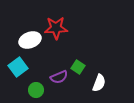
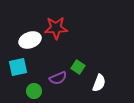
cyan square: rotated 24 degrees clockwise
purple semicircle: moved 1 px left, 1 px down
green circle: moved 2 px left, 1 px down
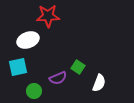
red star: moved 8 px left, 12 px up
white ellipse: moved 2 px left
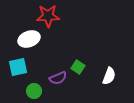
white ellipse: moved 1 px right, 1 px up
white semicircle: moved 10 px right, 7 px up
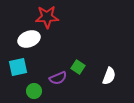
red star: moved 1 px left, 1 px down
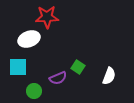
cyan square: rotated 12 degrees clockwise
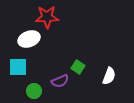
purple semicircle: moved 2 px right, 3 px down
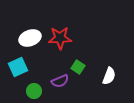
red star: moved 13 px right, 21 px down
white ellipse: moved 1 px right, 1 px up
cyan square: rotated 24 degrees counterclockwise
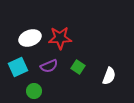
purple semicircle: moved 11 px left, 15 px up
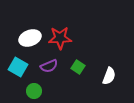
cyan square: rotated 36 degrees counterclockwise
